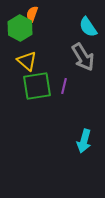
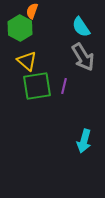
orange semicircle: moved 3 px up
cyan semicircle: moved 7 px left
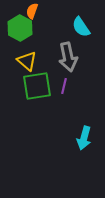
gray arrow: moved 15 px left; rotated 20 degrees clockwise
cyan arrow: moved 3 px up
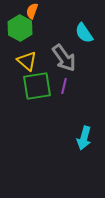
cyan semicircle: moved 3 px right, 6 px down
gray arrow: moved 4 px left, 1 px down; rotated 24 degrees counterclockwise
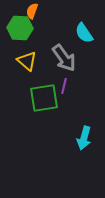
green hexagon: rotated 25 degrees counterclockwise
green square: moved 7 px right, 12 px down
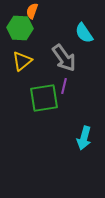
yellow triangle: moved 5 px left; rotated 40 degrees clockwise
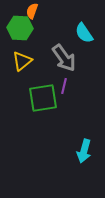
green square: moved 1 px left
cyan arrow: moved 13 px down
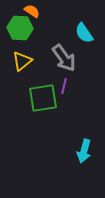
orange semicircle: rotated 105 degrees clockwise
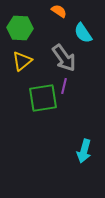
orange semicircle: moved 27 px right
cyan semicircle: moved 1 px left
